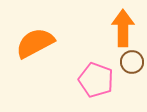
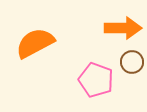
orange arrow: rotated 90 degrees clockwise
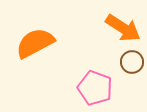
orange arrow: rotated 33 degrees clockwise
pink pentagon: moved 1 px left, 8 px down
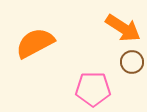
pink pentagon: moved 2 px left, 1 px down; rotated 20 degrees counterclockwise
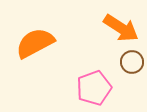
orange arrow: moved 2 px left
pink pentagon: moved 1 px right, 1 px up; rotated 20 degrees counterclockwise
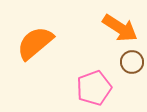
orange arrow: moved 1 px left
orange semicircle: rotated 12 degrees counterclockwise
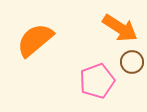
orange semicircle: moved 3 px up
pink pentagon: moved 3 px right, 7 px up
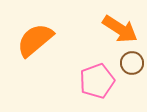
orange arrow: moved 1 px down
brown circle: moved 1 px down
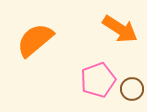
brown circle: moved 26 px down
pink pentagon: moved 1 px right, 1 px up
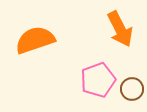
orange arrow: rotated 30 degrees clockwise
orange semicircle: rotated 21 degrees clockwise
